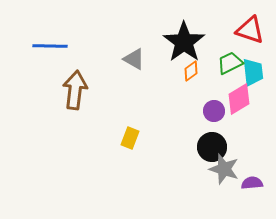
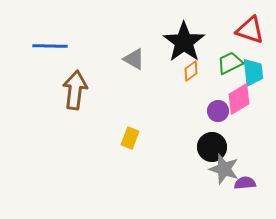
purple circle: moved 4 px right
purple semicircle: moved 7 px left
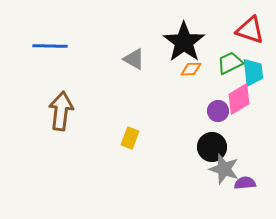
orange diamond: moved 2 px up; rotated 35 degrees clockwise
brown arrow: moved 14 px left, 21 px down
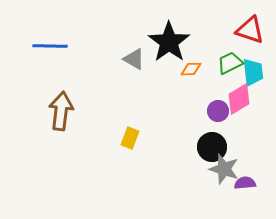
black star: moved 15 px left
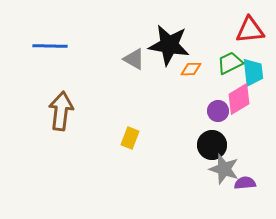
red triangle: rotated 24 degrees counterclockwise
black star: moved 3 px down; rotated 27 degrees counterclockwise
black circle: moved 2 px up
